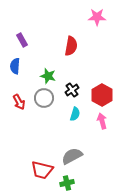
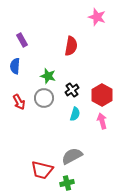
pink star: rotated 18 degrees clockwise
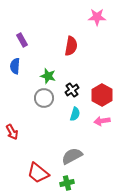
pink star: rotated 18 degrees counterclockwise
red arrow: moved 7 px left, 30 px down
pink arrow: rotated 84 degrees counterclockwise
red trapezoid: moved 4 px left, 3 px down; rotated 25 degrees clockwise
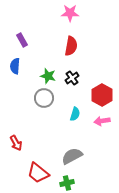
pink star: moved 27 px left, 4 px up
black cross: moved 12 px up
red arrow: moved 4 px right, 11 px down
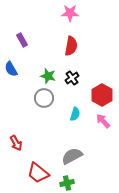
blue semicircle: moved 4 px left, 3 px down; rotated 35 degrees counterclockwise
pink arrow: moved 1 px right; rotated 56 degrees clockwise
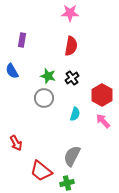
purple rectangle: rotated 40 degrees clockwise
blue semicircle: moved 1 px right, 2 px down
gray semicircle: rotated 35 degrees counterclockwise
red trapezoid: moved 3 px right, 2 px up
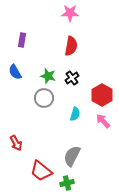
blue semicircle: moved 3 px right, 1 px down
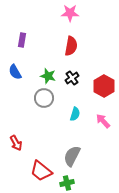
red hexagon: moved 2 px right, 9 px up
